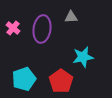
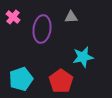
pink cross: moved 11 px up
cyan pentagon: moved 3 px left
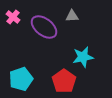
gray triangle: moved 1 px right, 1 px up
purple ellipse: moved 2 px right, 2 px up; rotated 60 degrees counterclockwise
red pentagon: moved 3 px right
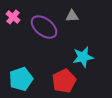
red pentagon: rotated 10 degrees clockwise
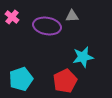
pink cross: moved 1 px left
purple ellipse: moved 3 px right, 1 px up; rotated 28 degrees counterclockwise
red pentagon: moved 1 px right
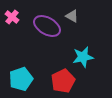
gray triangle: rotated 32 degrees clockwise
purple ellipse: rotated 20 degrees clockwise
red pentagon: moved 2 px left
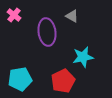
pink cross: moved 2 px right, 2 px up
purple ellipse: moved 6 px down; rotated 52 degrees clockwise
cyan pentagon: moved 1 px left; rotated 10 degrees clockwise
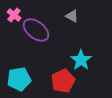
purple ellipse: moved 11 px left, 2 px up; rotated 44 degrees counterclockwise
cyan star: moved 2 px left, 3 px down; rotated 25 degrees counterclockwise
cyan pentagon: moved 1 px left
